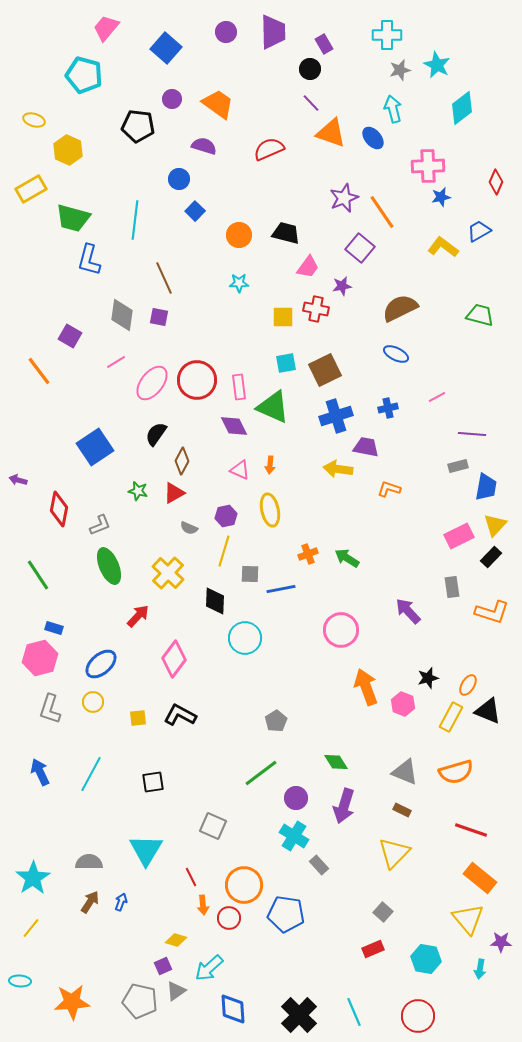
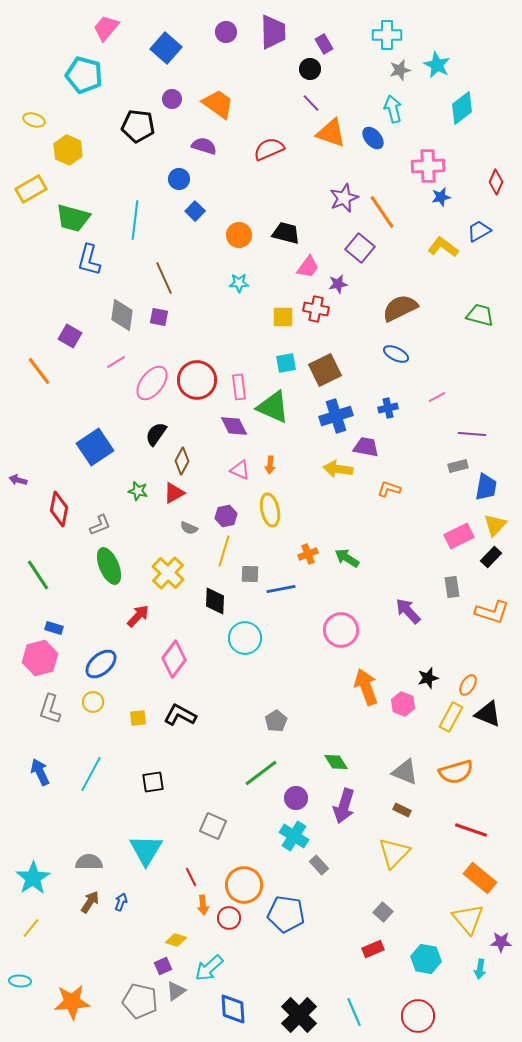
purple star at (342, 286): moved 4 px left, 2 px up
black triangle at (488, 711): moved 3 px down
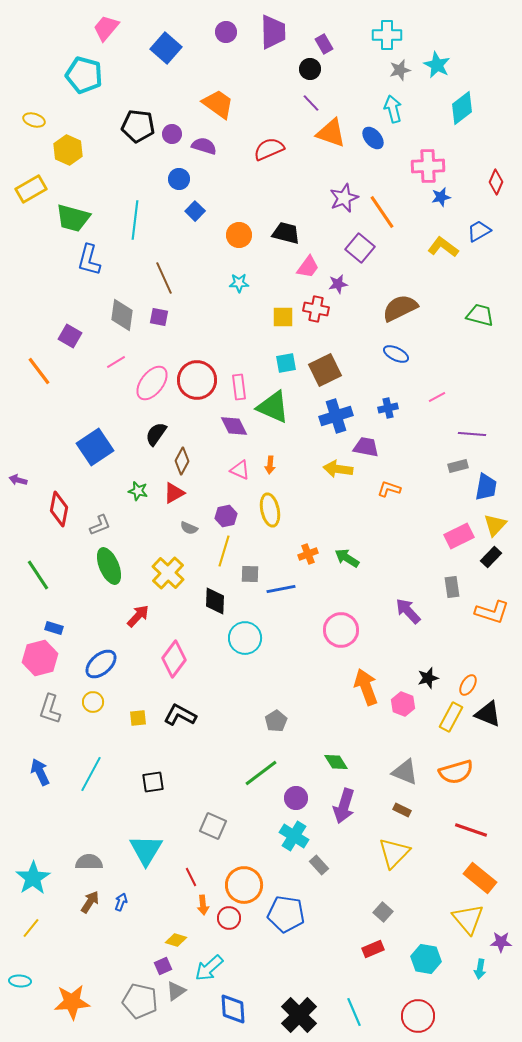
purple circle at (172, 99): moved 35 px down
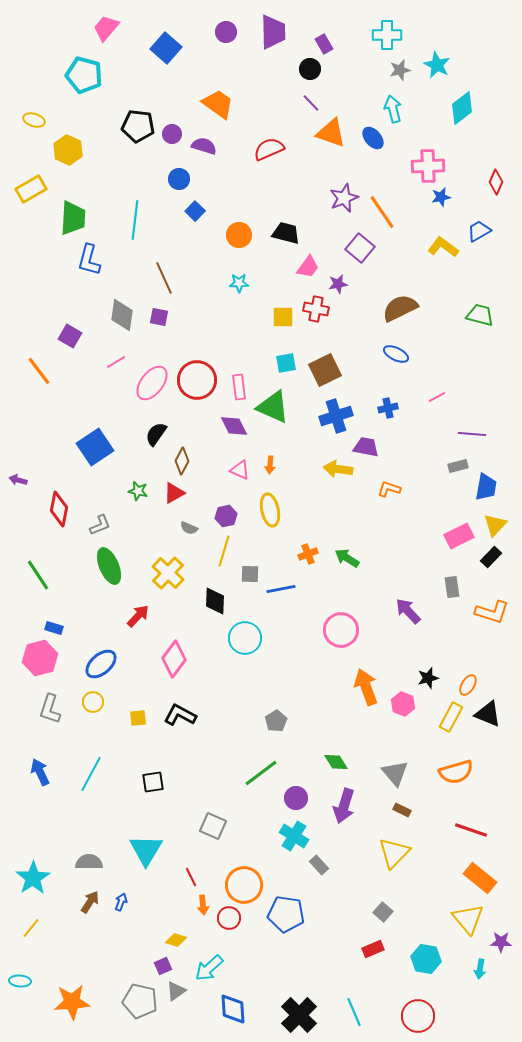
green trapezoid at (73, 218): rotated 102 degrees counterclockwise
gray triangle at (405, 772): moved 10 px left, 1 px down; rotated 28 degrees clockwise
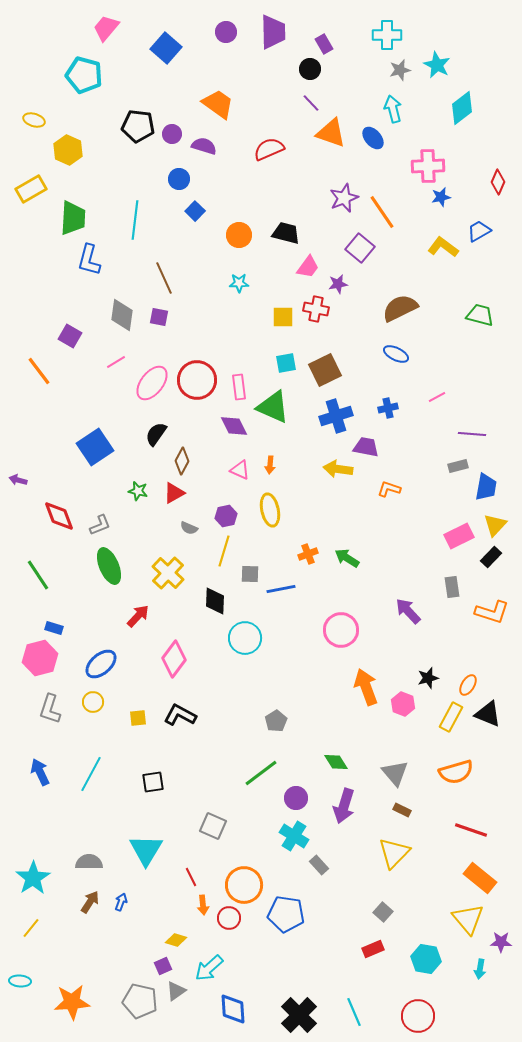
red diamond at (496, 182): moved 2 px right
red diamond at (59, 509): moved 7 px down; rotated 32 degrees counterclockwise
